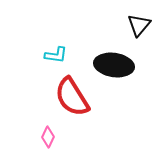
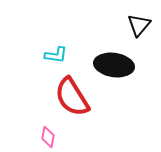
pink diamond: rotated 15 degrees counterclockwise
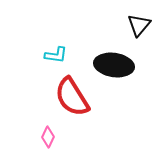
pink diamond: rotated 15 degrees clockwise
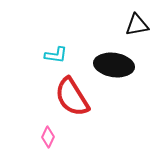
black triangle: moved 2 px left; rotated 40 degrees clockwise
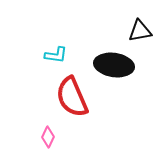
black triangle: moved 3 px right, 6 px down
red semicircle: rotated 9 degrees clockwise
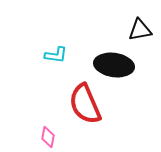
black triangle: moved 1 px up
red semicircle: moved 13 px right, 7 px down
pink diamond: rotated 15 degrees counterclockwise
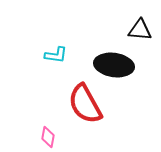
black triangle: rotated 15 degrees clockwise
red semicircle: rotated 6 degrees counterclockwise
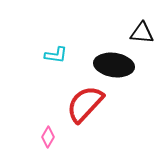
black triangle: moved 2 px right, 3 px down
red semicircle: rotated 72 degrees clockwise
pink diamond: rotated 20 degrees clockwise
